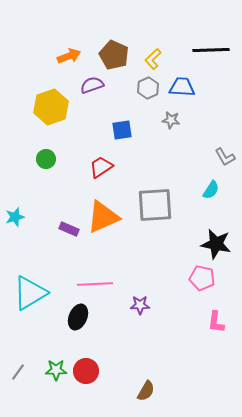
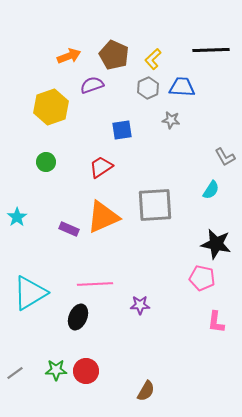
green circle: moved 3 px down
cyan star: moved 2 px right; rotated 18 degrees counterclockwise
gray line: moved 3 px left, 1 px down; rotated 18 degrees clockwise
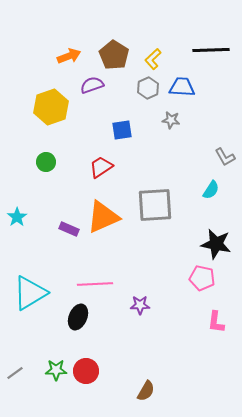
brown pentagon: rotated 8 degrees clockwise
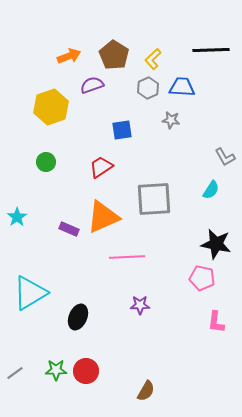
gray square: moved 1 px left, 6 px up
pink line: moved 32 px right, 27 px up
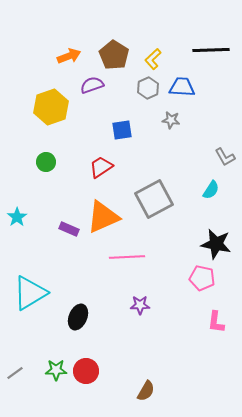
gray square: rotated 24 degrees counterclockwise
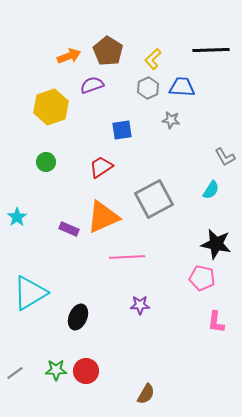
brown pentagon: moved 6 px left, 4 px up
brown semicircle: moved 3 px down
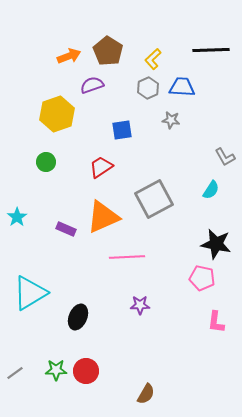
yellow hexagon: moved 6 px right, 7 px down
purple rectangle: moved 3 px left
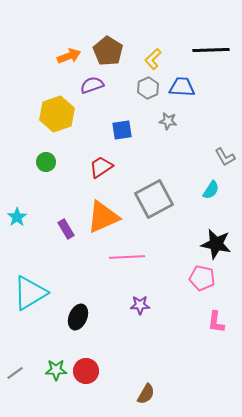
gray star: moved 3 px left, 1 px down
purple rectangle: rotated 36 degrees clockwise
